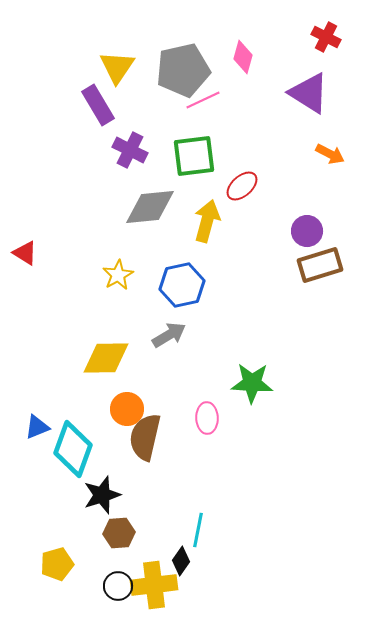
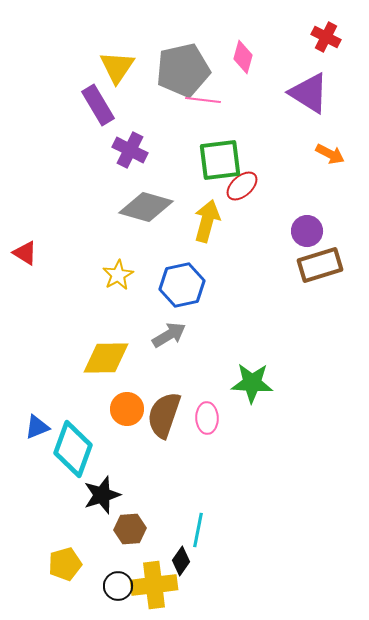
pink line: rotated 32 degrees clockwise
green square: moved 26 px right, 4 px down
gray diamond: moved 4 px left; rotated 22 degrees clockwise
brown semicircle: moved 19 px right, 22 px up; rotated 6 degrees clockwise
brown hexagon: moved 11 px right, 4 px up
yellow pentagon: moved 8 px right
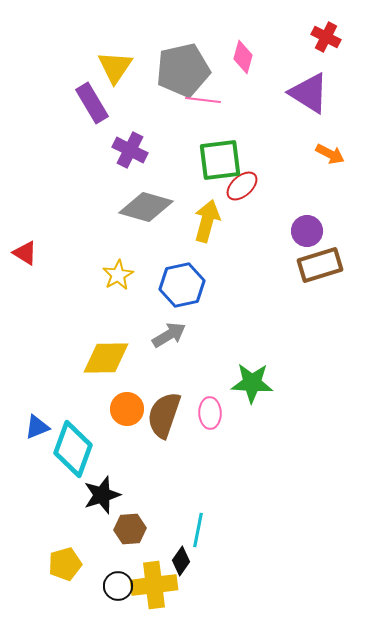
yellow triangle: moved 2 px left
purple rectangle: moved 6 px left, 2 px up
pink ellipse: moved 3 px right, 5 px up
